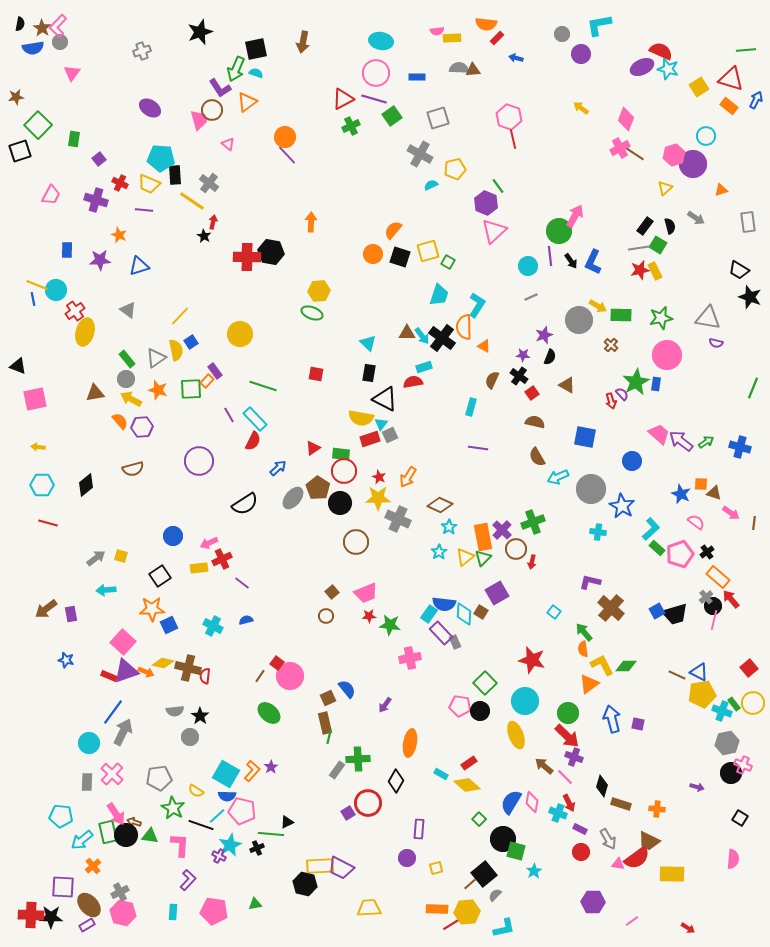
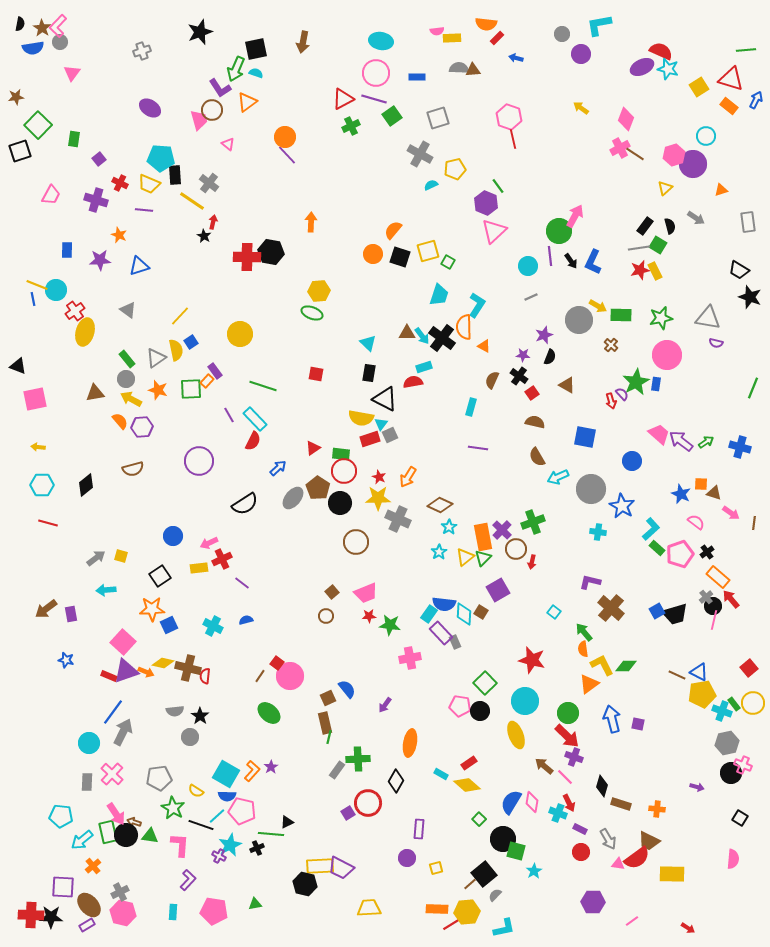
purple square at (497, 593): moved 1 px right, 3 px up
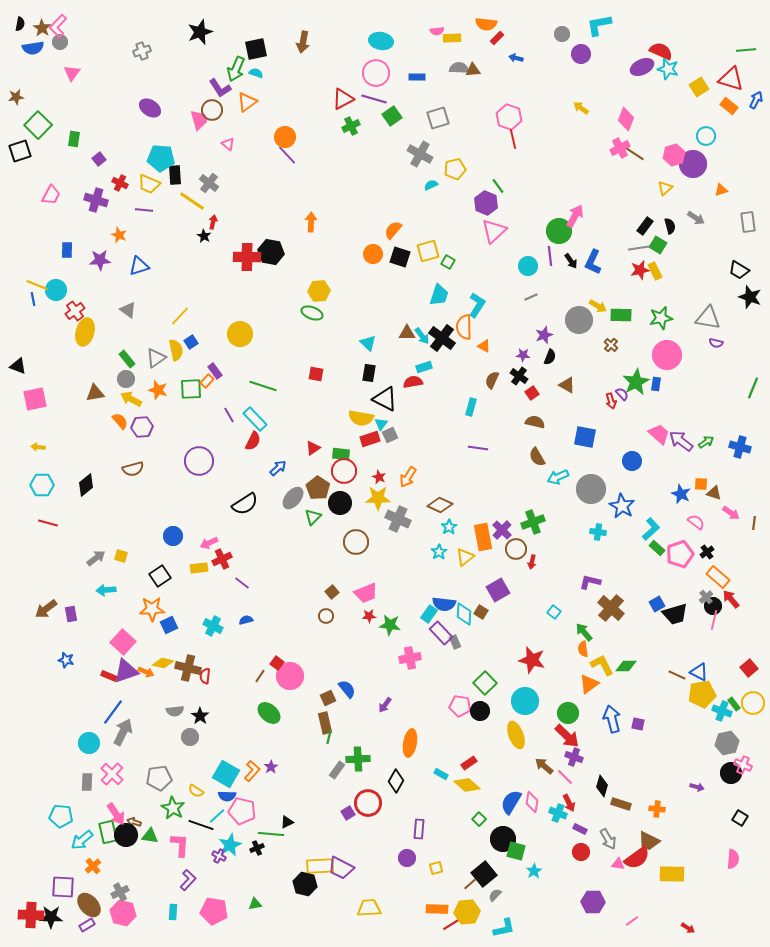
green triangle at (483, 558): moved 170 px left, 41 px up
blue square at (657, 611): moved 7 px up
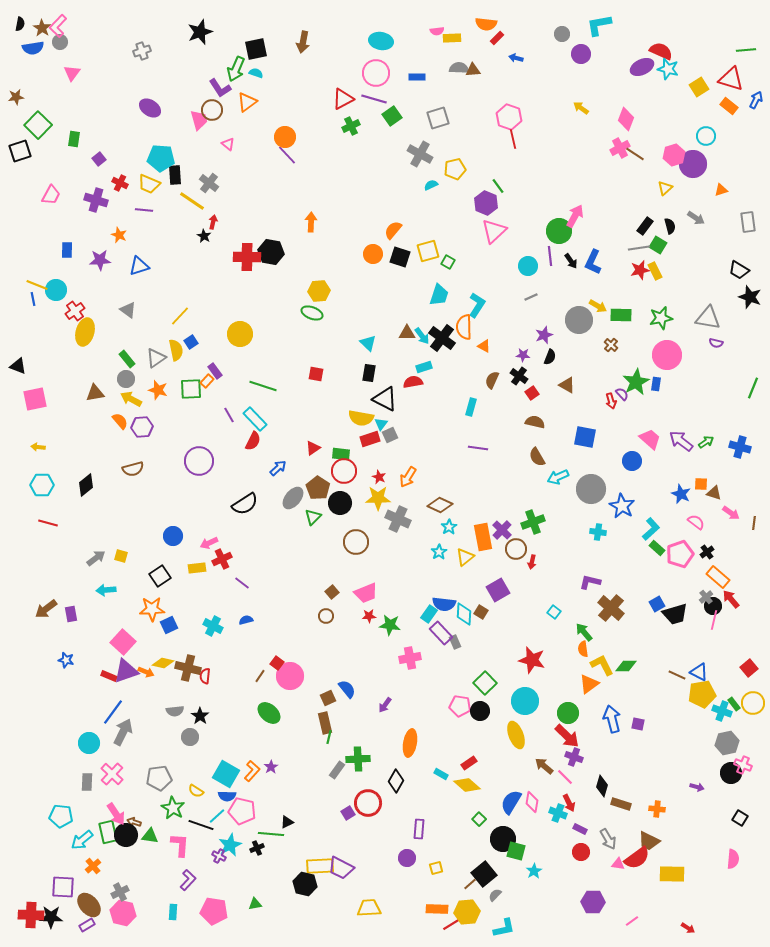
pink trapezoid at (659, 434): moved 9 px left, 5 px down
yellow rectangle at (199, 568): moved 2 px left
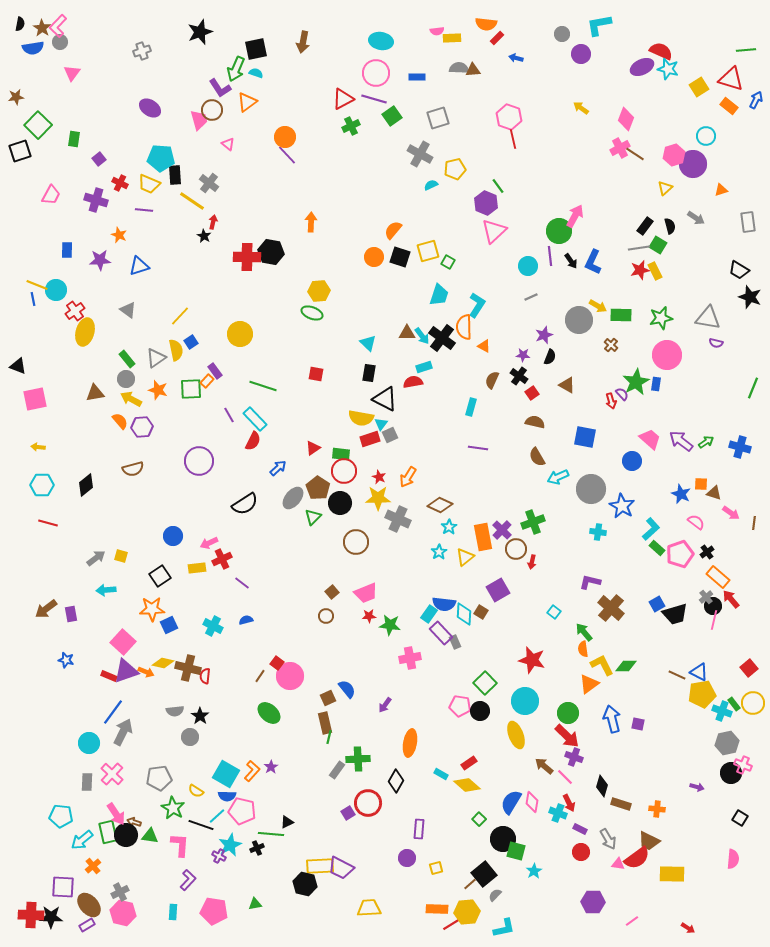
orange circle at (373, 254): moved 1 px right, 3 px down
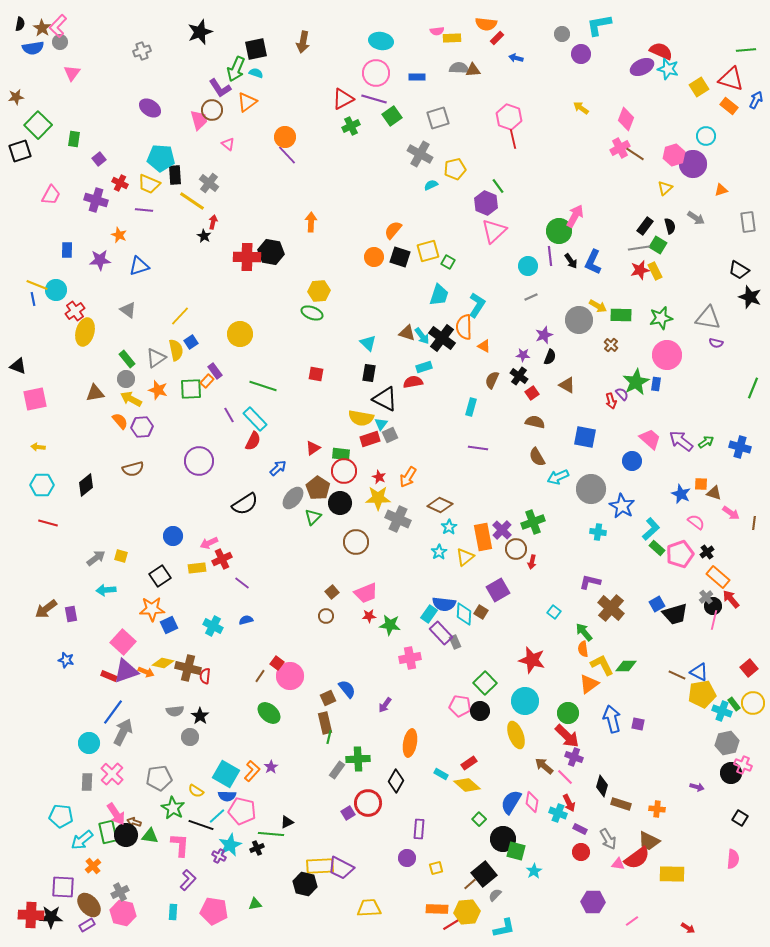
brown triangle at (407, 333): rotated 18 degrees clockwise
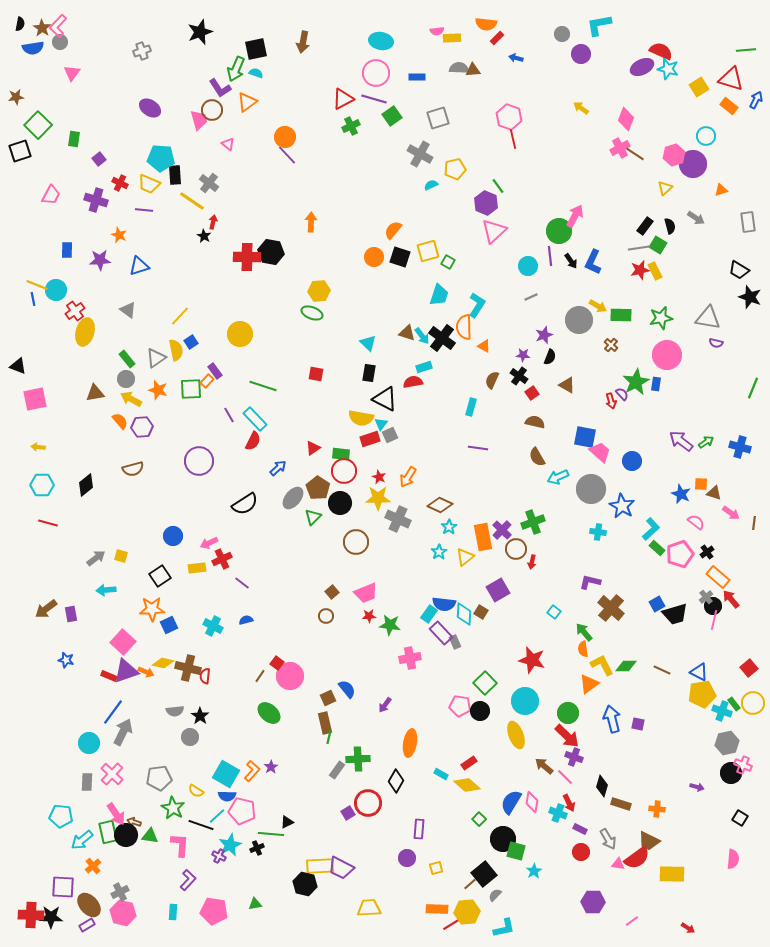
pink trapezoid at (650, 439): moved 50 px left, 13 px down
brown line at (677, 675): moved 15 px left, 5 px up
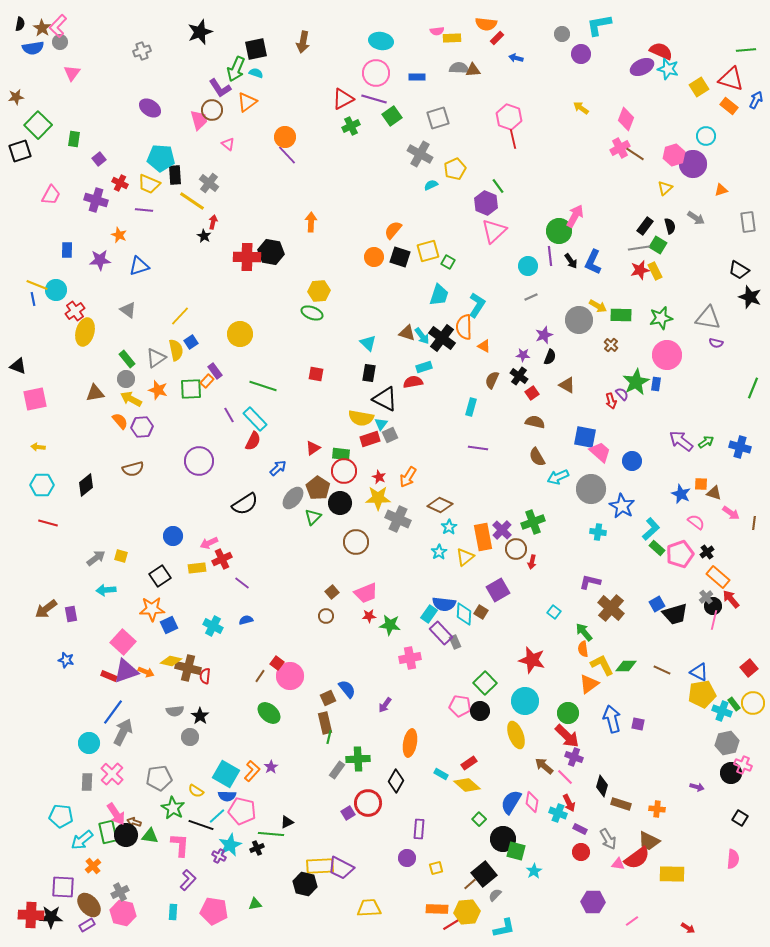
yellow pentagon at (455, 169): rotated 10 degrees counterclockwise
yellow diamond at (163, 663): moved 8 px right, 2 px up
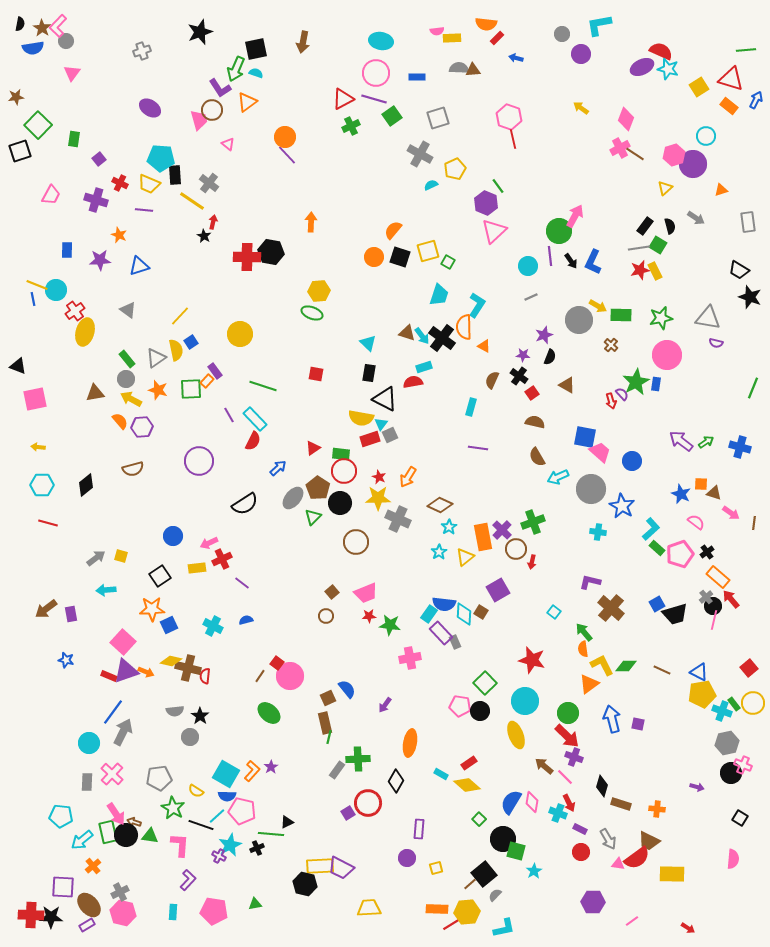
gray circle at (60, 42): moved 6 px right, 1 px up
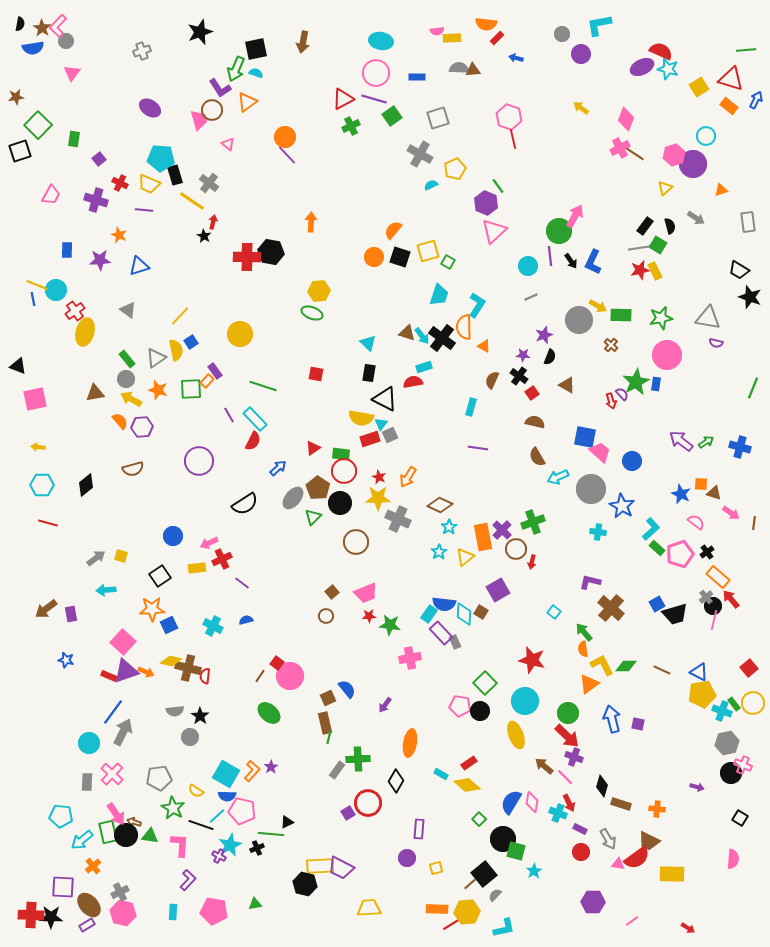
black rectangle at (175, 175): rotated 12 degrees counterclockwise
